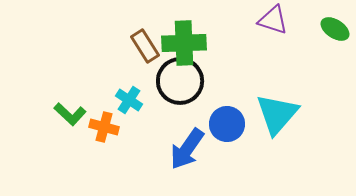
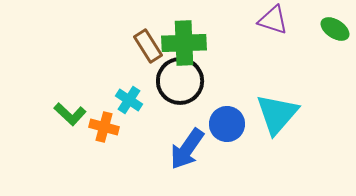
brown rectangle: moved 3 px right
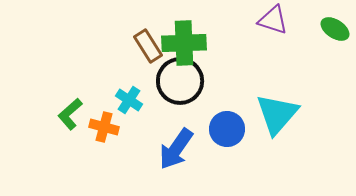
green L-shape: rotated 96 degrees clockwise
blue circle: moved 5 px down
blue arrow: moved 11 px left
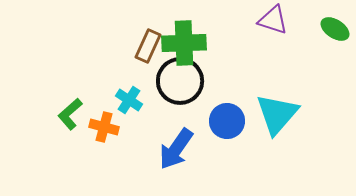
brown rectangle: rotated 56 degrees clockwise
blue circle: moved 8 px up
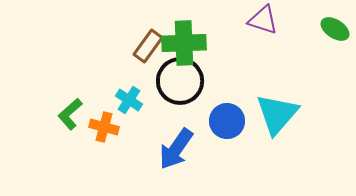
purple triangle: moved 10 px left
brown rectangle: rotated 12 degrees clockwise
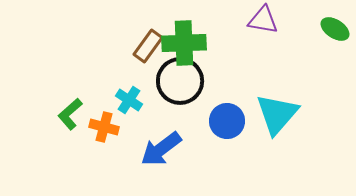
purple triangle: rotated 8 degrees counterclockwise
blue arrow: moved 15 px left; rotated 18 degrees clockwise
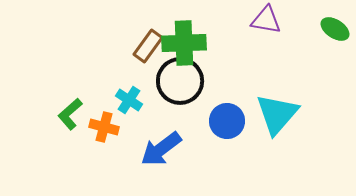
purple triangle: moved 3 px right
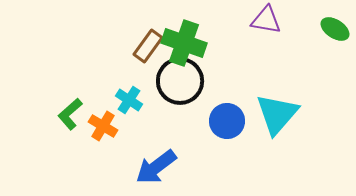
green cross: rotated 21 degrees clockwise
orange cross: moved 1 px left, 1 px up; rotated 16 degrees clockwise
blue arrow: moved 5 px left, 18 px down
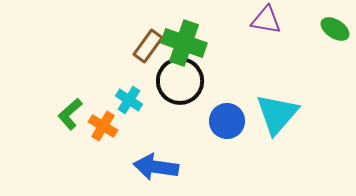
blue arrow: rotated 45 degrees clockwise
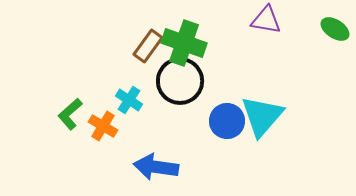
cyan triangle: moved 15 px left, 2 px down
